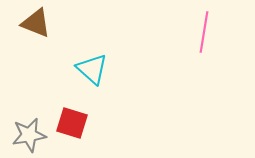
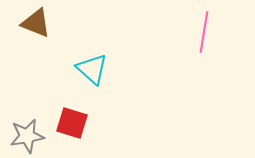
gray star: moved 2 px left, 1 px down
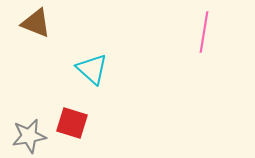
gray star: moved 2 px right
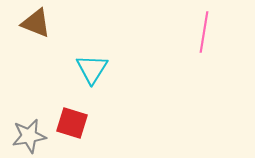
cyan triangle: rotated 20 degrees clockwise
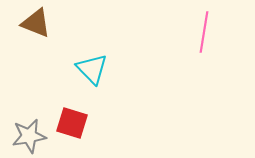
cyan triangle: rotated 16 degrees counterclockwise
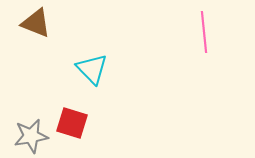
pink line: rotated 15 degrees counterclockwise
gray star: moved 2 px right
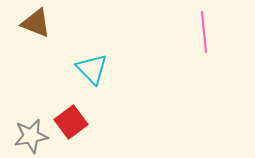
red square: moved 1 px left, 1 px up; rotated 36 degrees clockwise
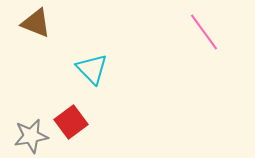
pink line: rotated 30 degrees counterclockwise
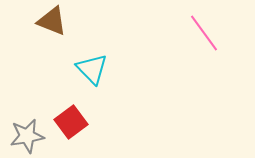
brown triangle: moved 16 px right, 2 px up
pink line: moved 1 px down
gray star: moved 4 px left
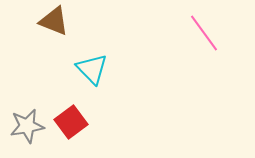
brown triangle: moved 2 px right
gray star: moved 10 px up
